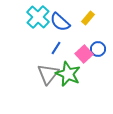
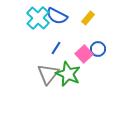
cyan cross: moved 1 px down
blue semicircle: moved 3 px left, 6 px up; rotated 15 degrees counterclockwise
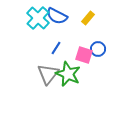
pink square: moved 1 px down; rotated 30 degrees counterclockwise
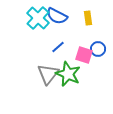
yellow rectangle: rotated 48 degrees counterclockwise
blue line: moved 2 px right, 1 px up; rotated 16 degrees clockwise
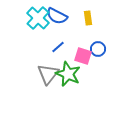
pink square: moved 1 px left, 1 px down
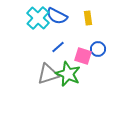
gray triangle: rotated 35 degrees clockwise
